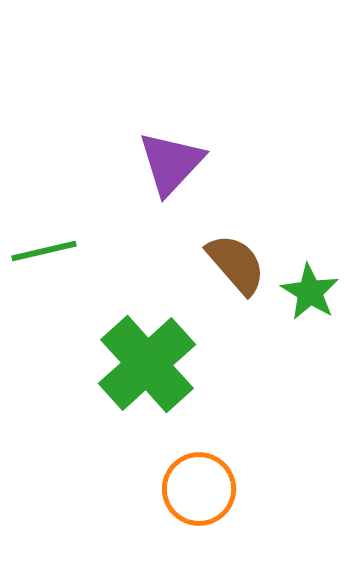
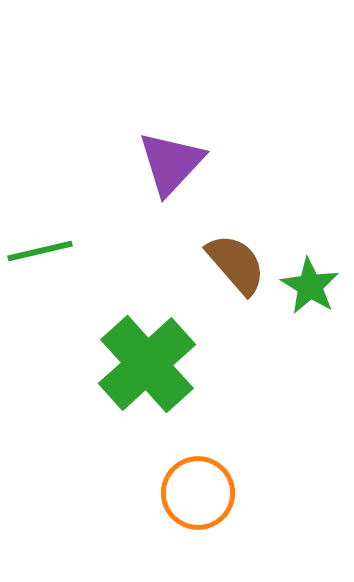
green line: moved 4 px left
green star: moved 6 px up
orange circle: moved 1 px left, 4 px down
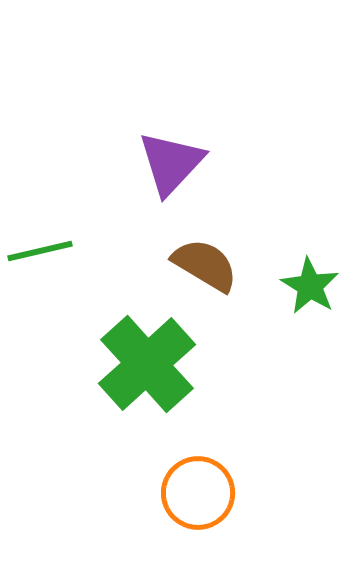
brown semicircle: moved 31 px left, 1 px down; rotated 18 degrees counterclockwise
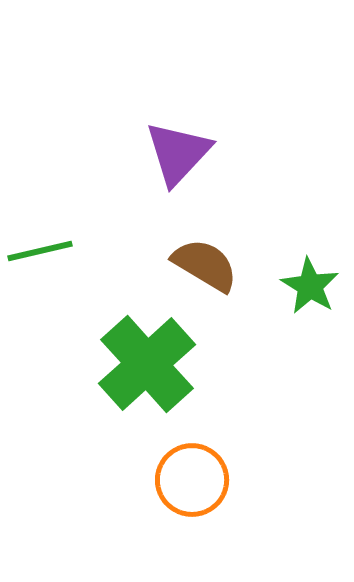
purple triangle: moved 7 px right, 10 px up
orange circle: moved 6 px left, 13 px up
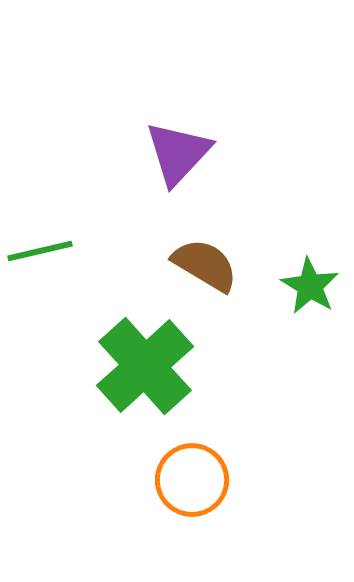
green cross: moved 2 px left, 2 px down
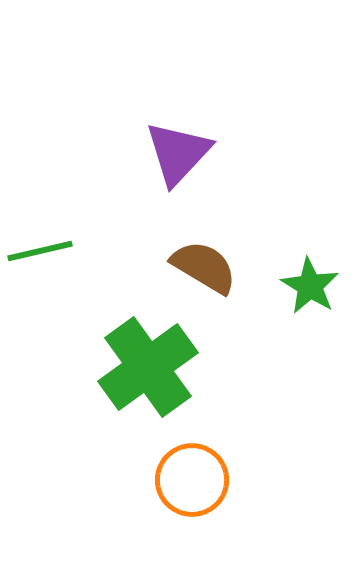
brown semicircle: moved 1 px left, 2 px down
green cross: moved 3 px right, 1 px down; rotated 6 degrees clockwise
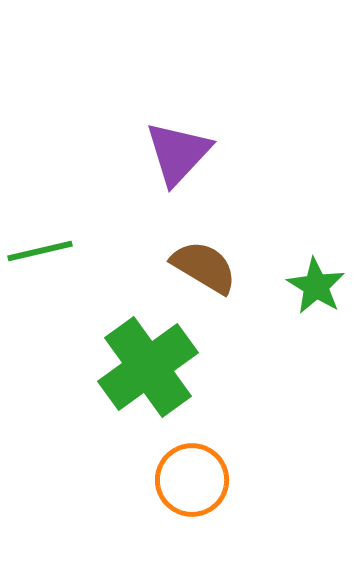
green star: moved 6 px right
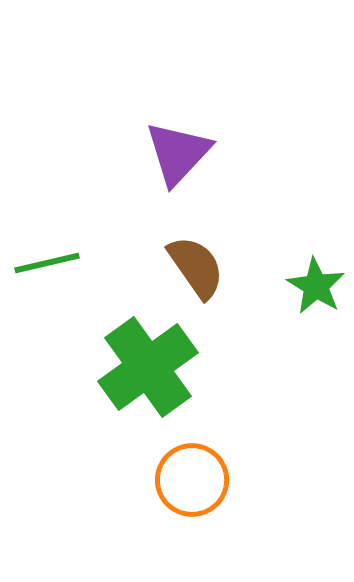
green line: moved 7 px right, 12 px down
brown semicircle: moved 8 px left; rotated 24 degrees clockwise
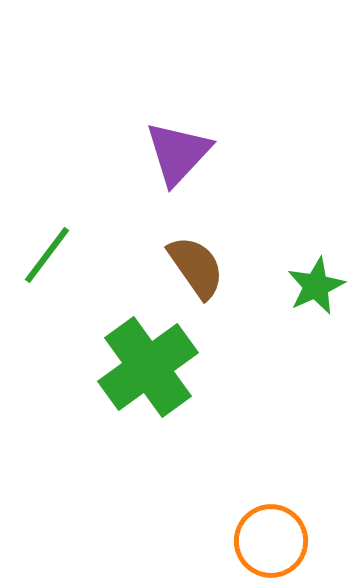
green line: moved 8 px up; rotated 40 degrees counterclockwise
green star: rotated 16 degrees clockwise
orange circle: moved 79 px right, 61 px down
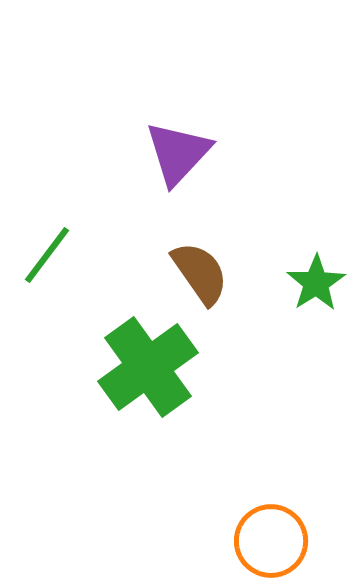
brown semicircle: moved 4 px right, 6 px down
green star: moved 3 px up; rotated 8 degrees counterclockwise
